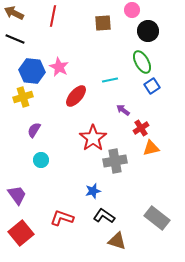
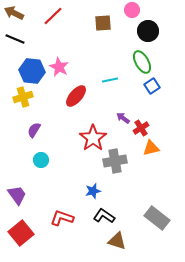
red line: rotated 35 degrees clockwise
purple arrow: moved 8 px down
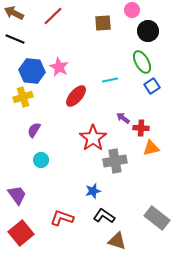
red cross: rotated 35 degrees clockwise
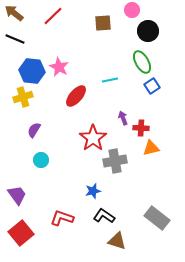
brown arrow: rotated 12 degrees clockwise
purple arrow: rotated 32 degrees clockwise
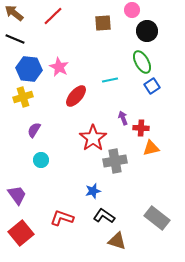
black circle: moved 1 px left
blue hexagon: moved 3 px left, 2 px up
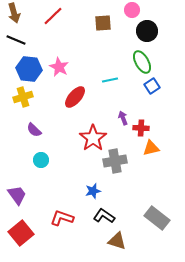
brown arrow: rotated 144 degrees counterclockwise
black line: moved 1 px right, 1 px down
red ellipse: moved 1 px left, 1 px down
purple semicircle: rotated 77 degrees counterclockwise
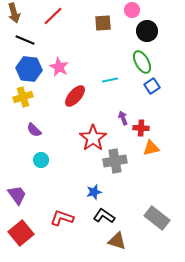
black line: moved 9 px right
red ellipse: moved 1 px up
blue star: moved 1 px right, 1 px down
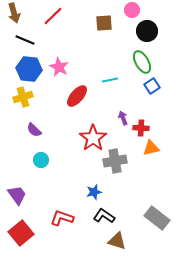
brown square: moved 1 px right
red ellipse: moved 2 px right
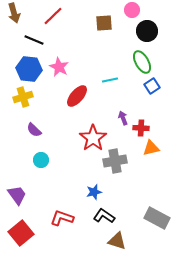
black line: moved 9 px right
gray rectangle: rotated 10 degrees counterclockwise
